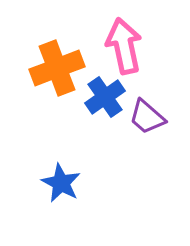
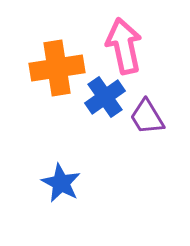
orange cross: rotated 12 degrees clockwise
purple trapezoid: rotated 18 degrees clockwise
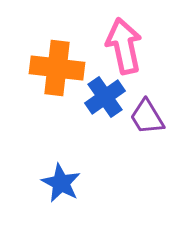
orange cross: rotated 16 degrees clockwise
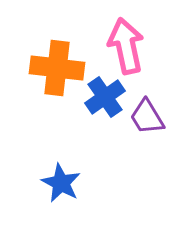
pink arrow: moved 2 px right
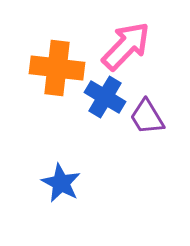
pink arrow: rotated 56 degrees clockwise
blue cross: rotated 24 degrees counterclockwise
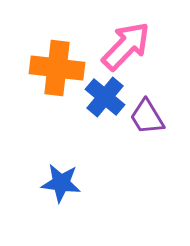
blue cross: rotated 9 degrees clockwise
blue star: rotated 21 degrees counterclockwise
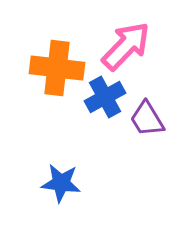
blue cross: rotated 21 degrees clockwise
purple trapezoid: moved 2 px down
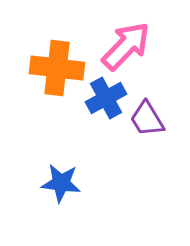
blue cross: moved 1 px right, 1 px down
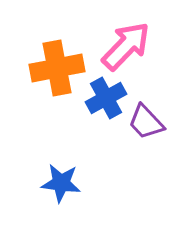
orange cross: rotated 18 degrees counterclockwise
purple trapezoid: moved 1 px left, 3 px down; rotated 12 degrees counterclockwise
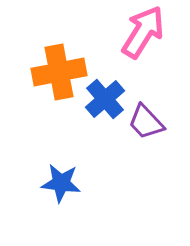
pink arrow: moved 17 px right, 14 px up; rotated 12 degrees counterclockwise
orange cross: moved 2 px right, 4 px down
blue cross: moved 1 px left, 1 px down; rotated 12 degrees counterclockwise
